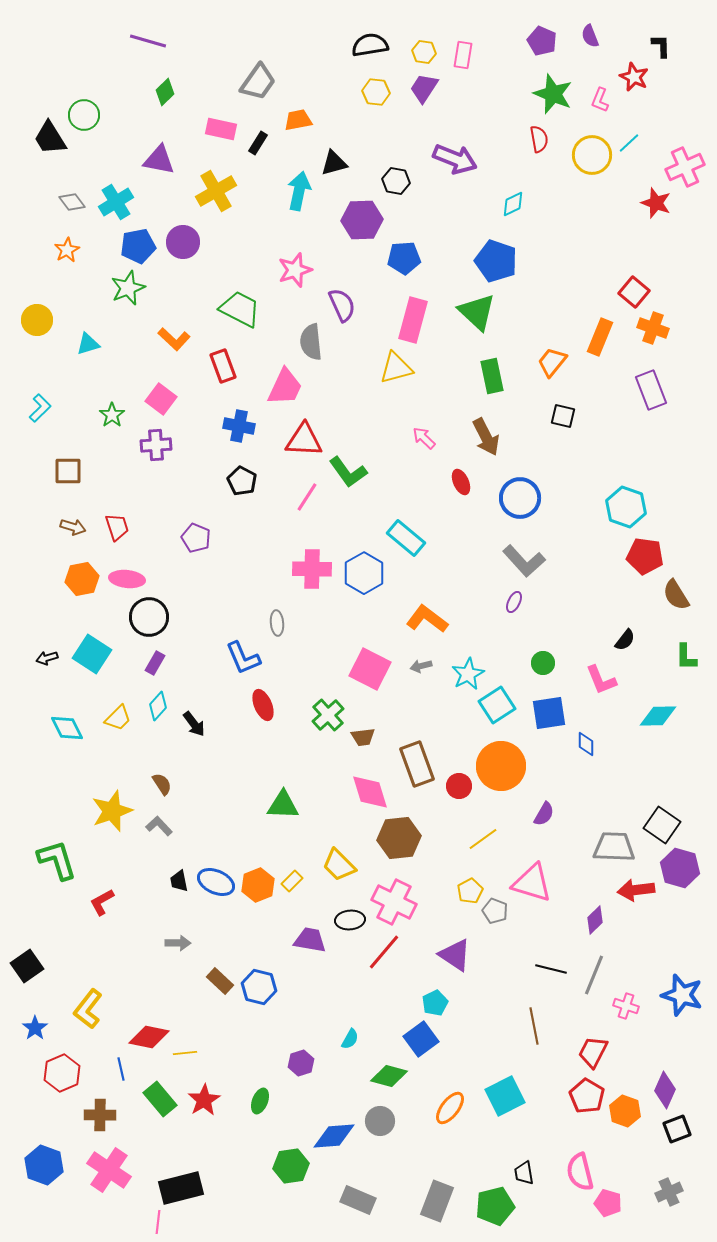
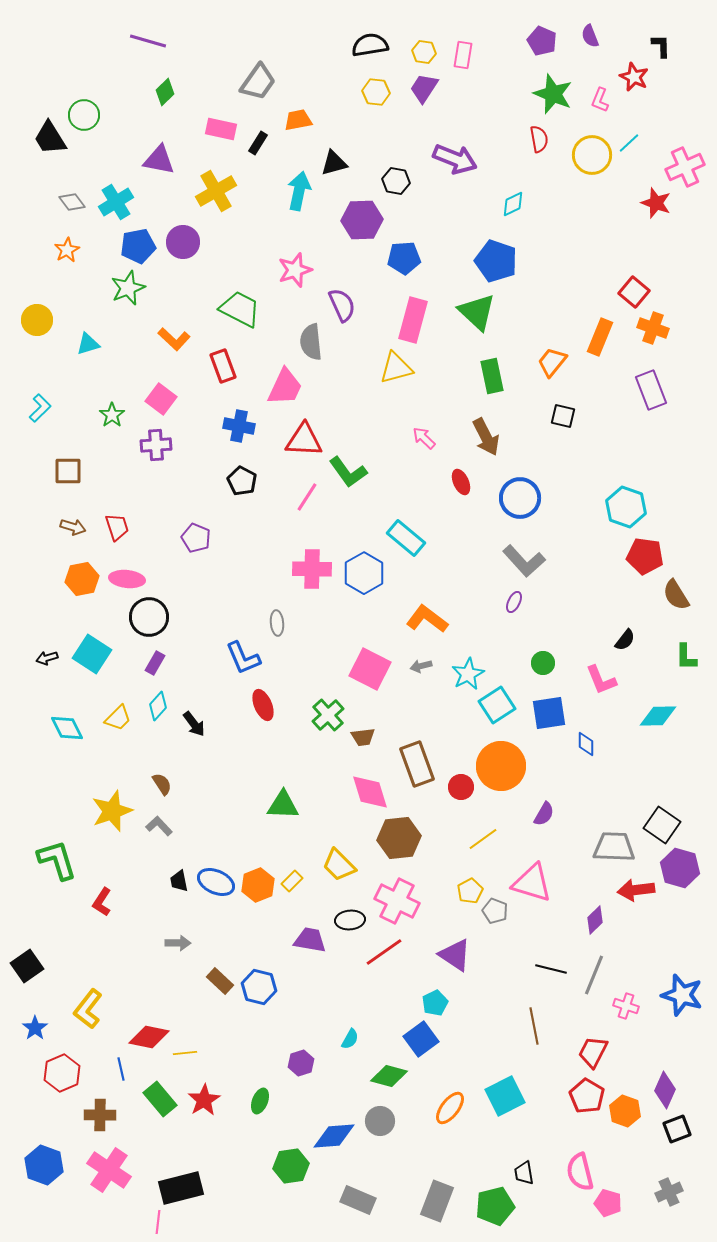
red circle at (459, 786): moved 2 px right, 1 px down
red L-shape at (102, 902): rotated 28 degrees counterclockwise
pink cross at (394, 902): moved 3 px right, 1 px up
red line at (384, 952): rotated 15 degrees clockwise
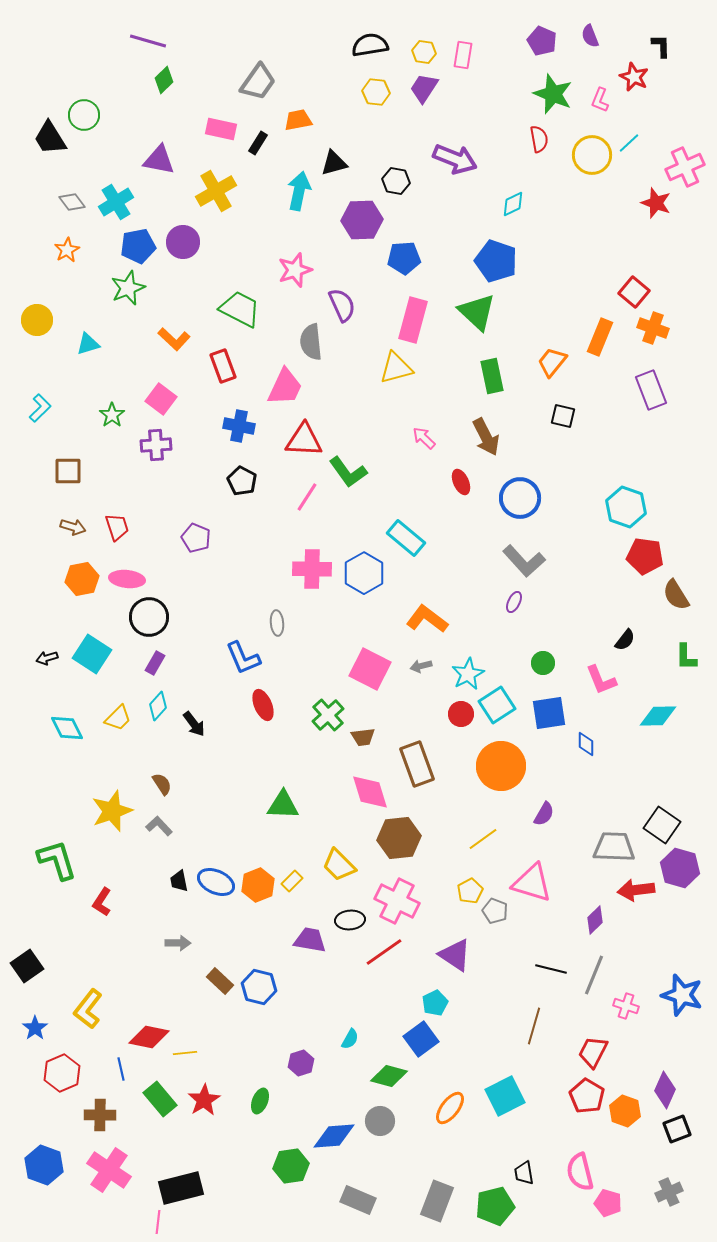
green diamond at (165, 92): moved 1 px left, 12 px up
red circle at (461, 787): moved 73 px up
brown line at (534, 1026): rotated 27 degrees clockwise
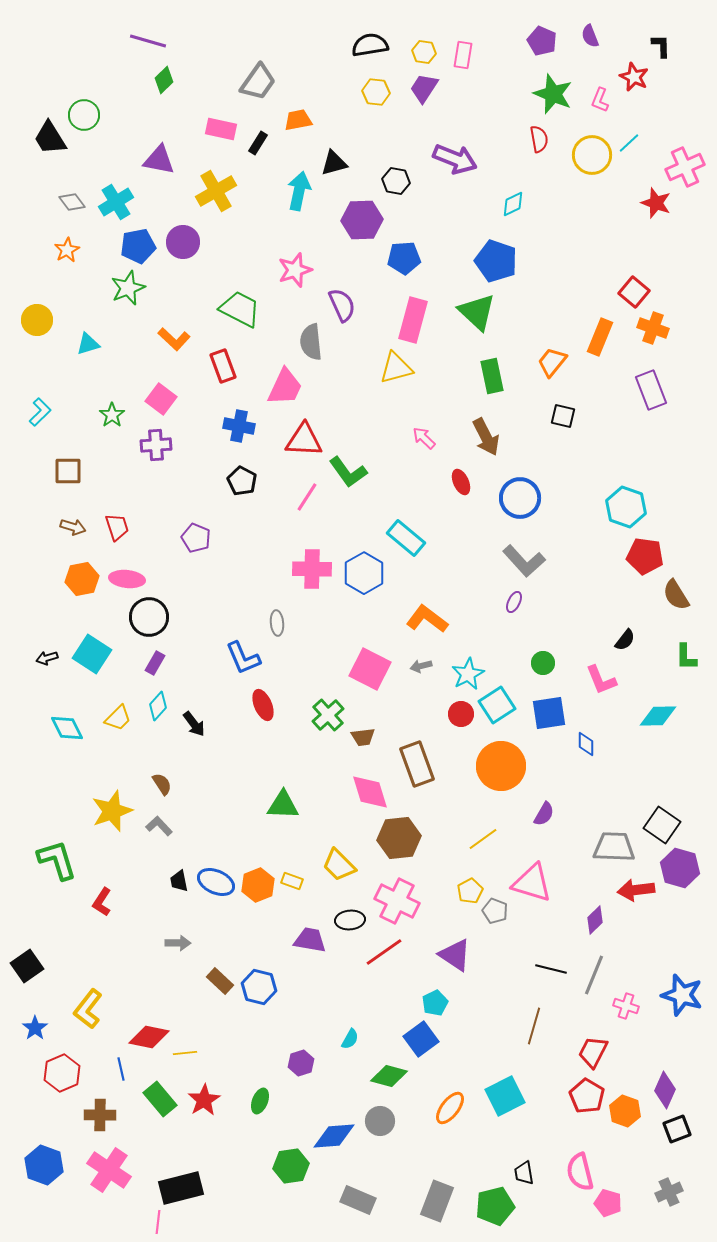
cyan L-shape at (40, 408): moved 4 px down
yellow rectangle at (292, 881): rotated 65 degrees clockwise
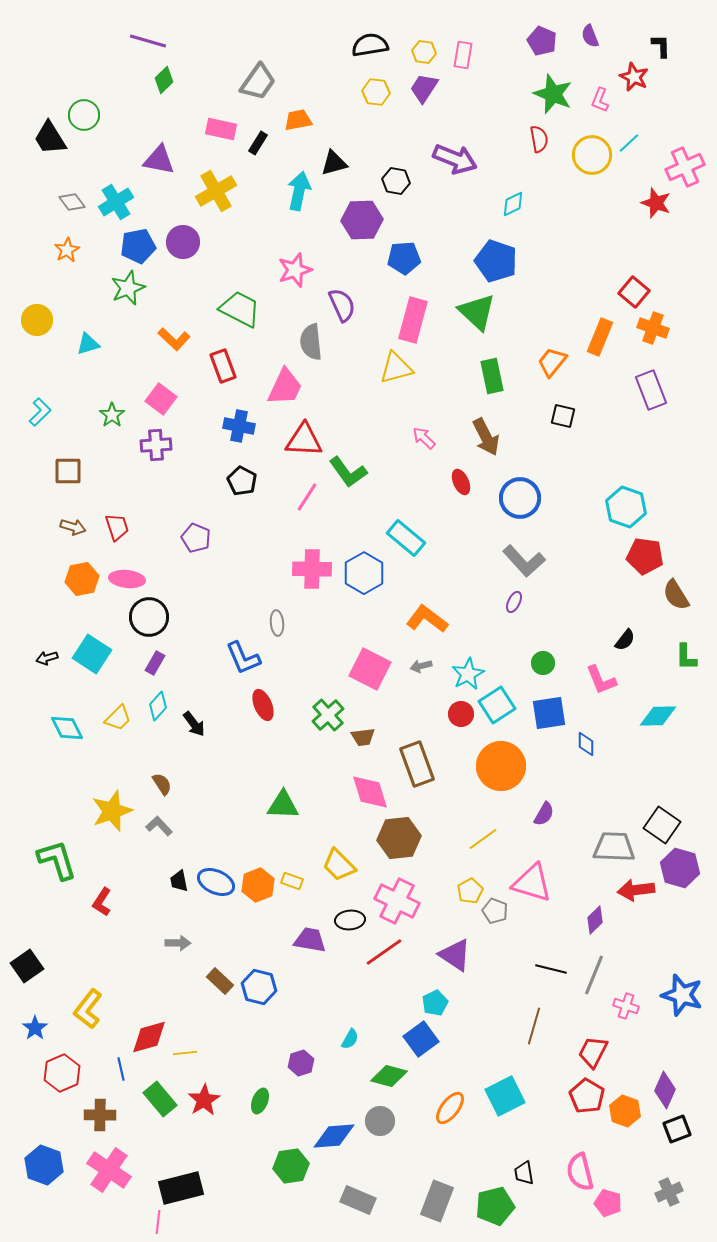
red diamond at (149, 1037): rotated 27 degrees counterclockwise
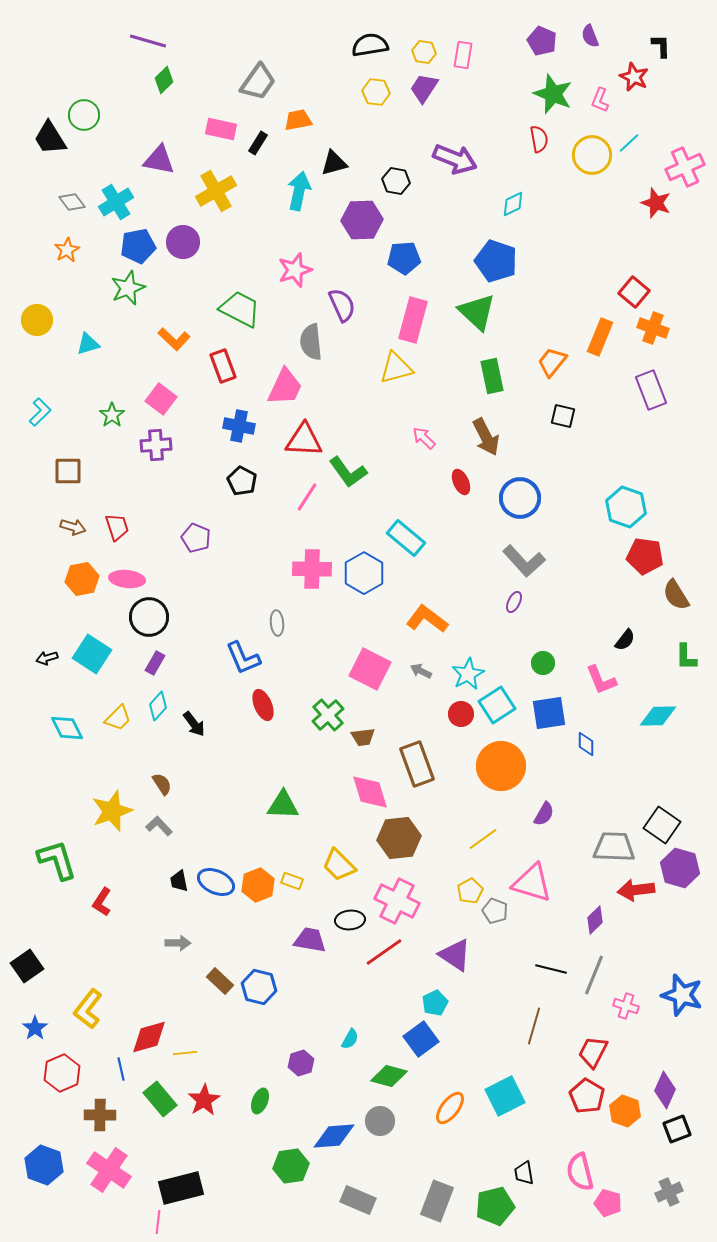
gray arrow at (421, 666): moved 5 px down; rotated 40 degrees clockwise
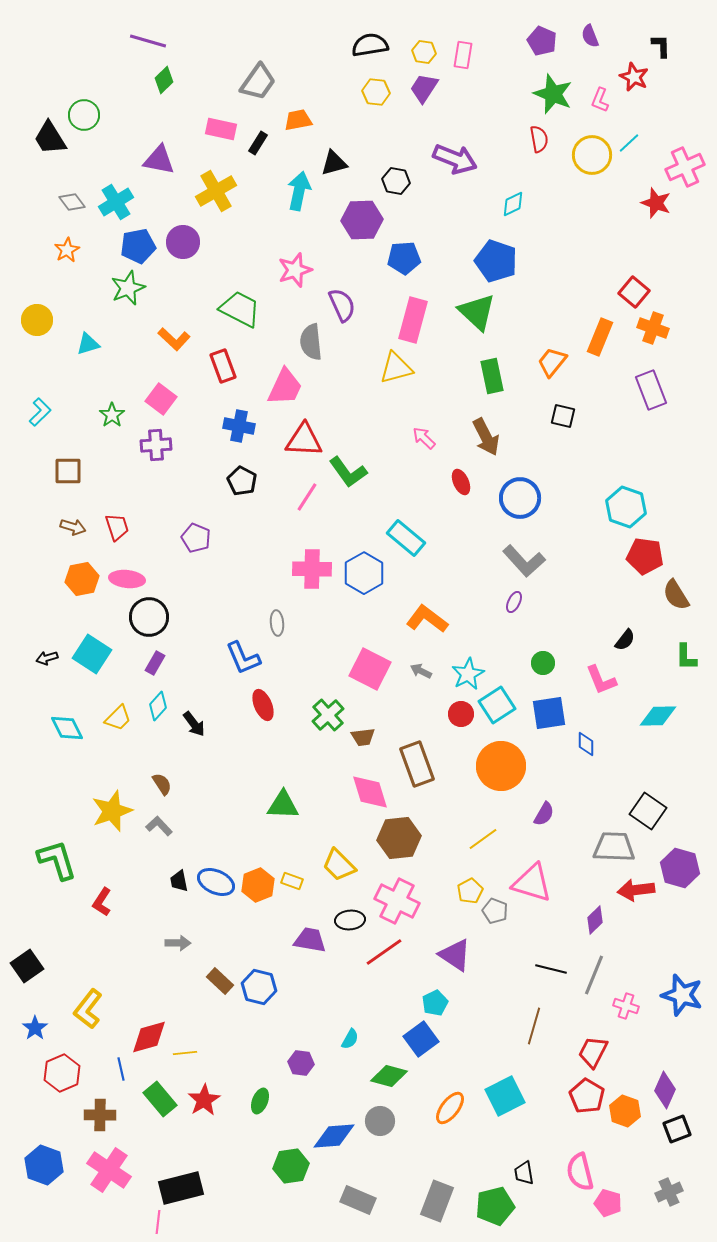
black square at (662, 825): moved 14 px left, 14 px up
purple hexagon at (301, 1063): rotated 25 degrees clockwise
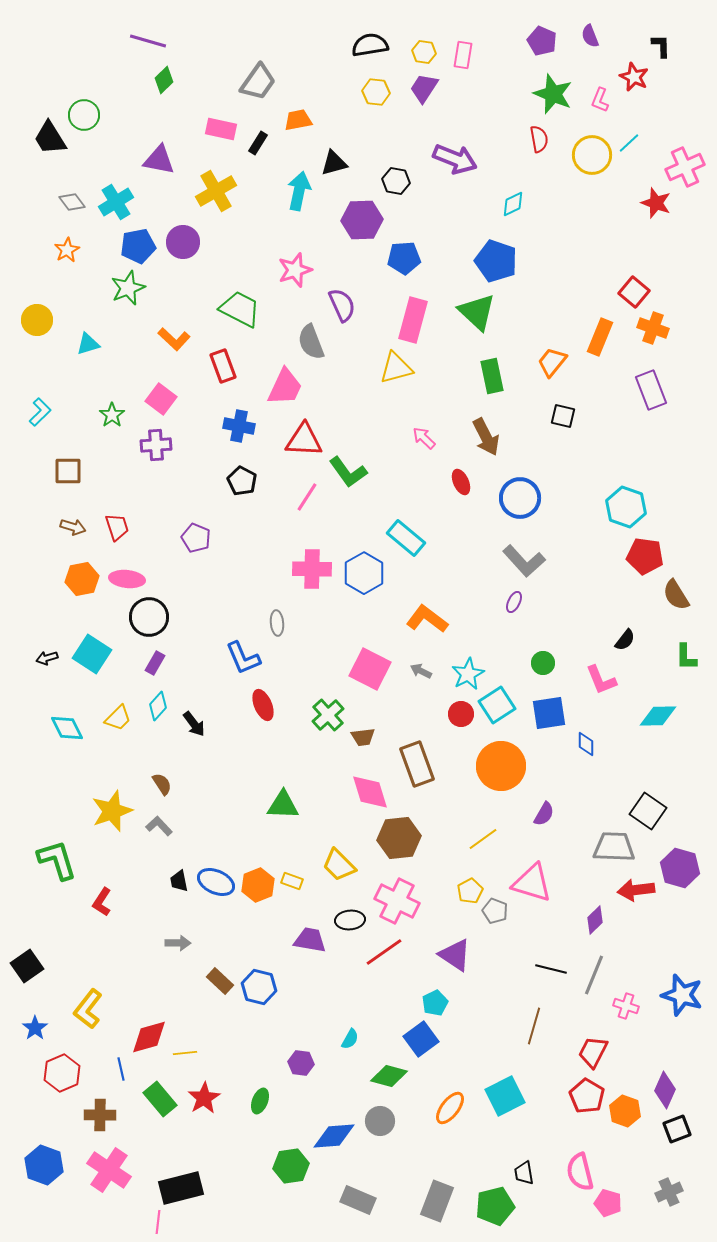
gray semicircle at (311, 342): rotated 15 degrees counterclockwise
red star at (204, 1100): moved 2 px up
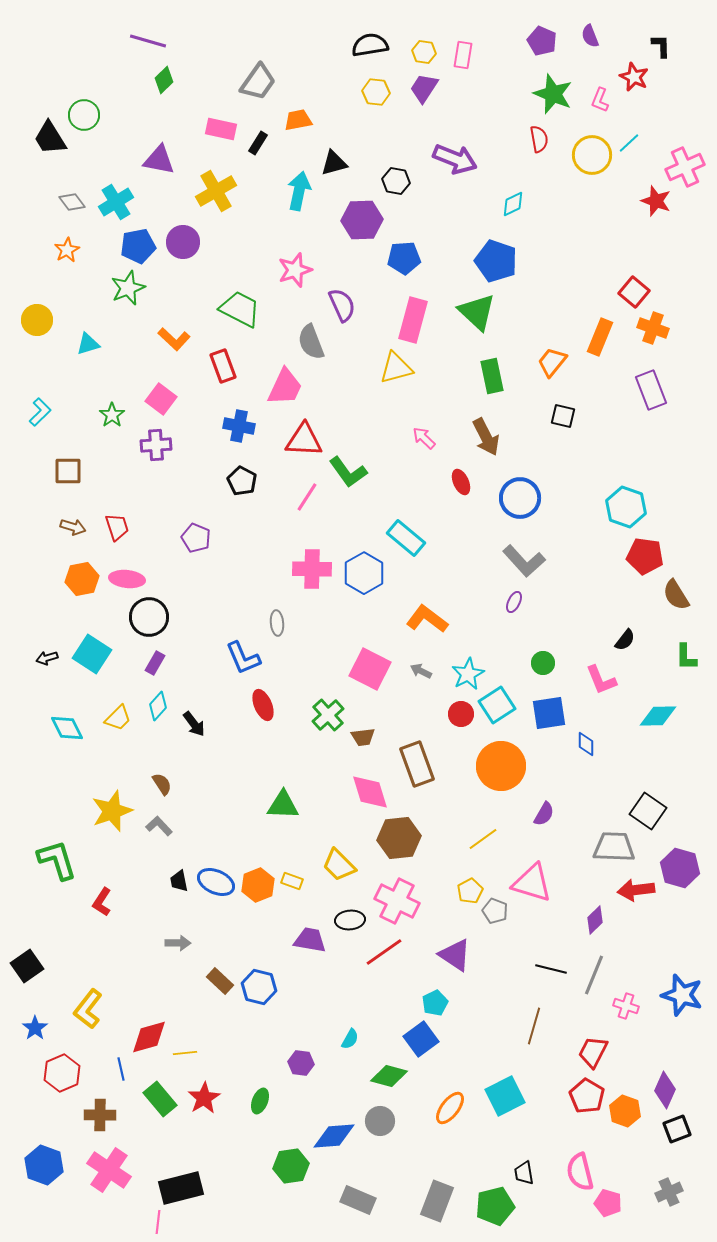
red star at (656, 203): moved 2 px up
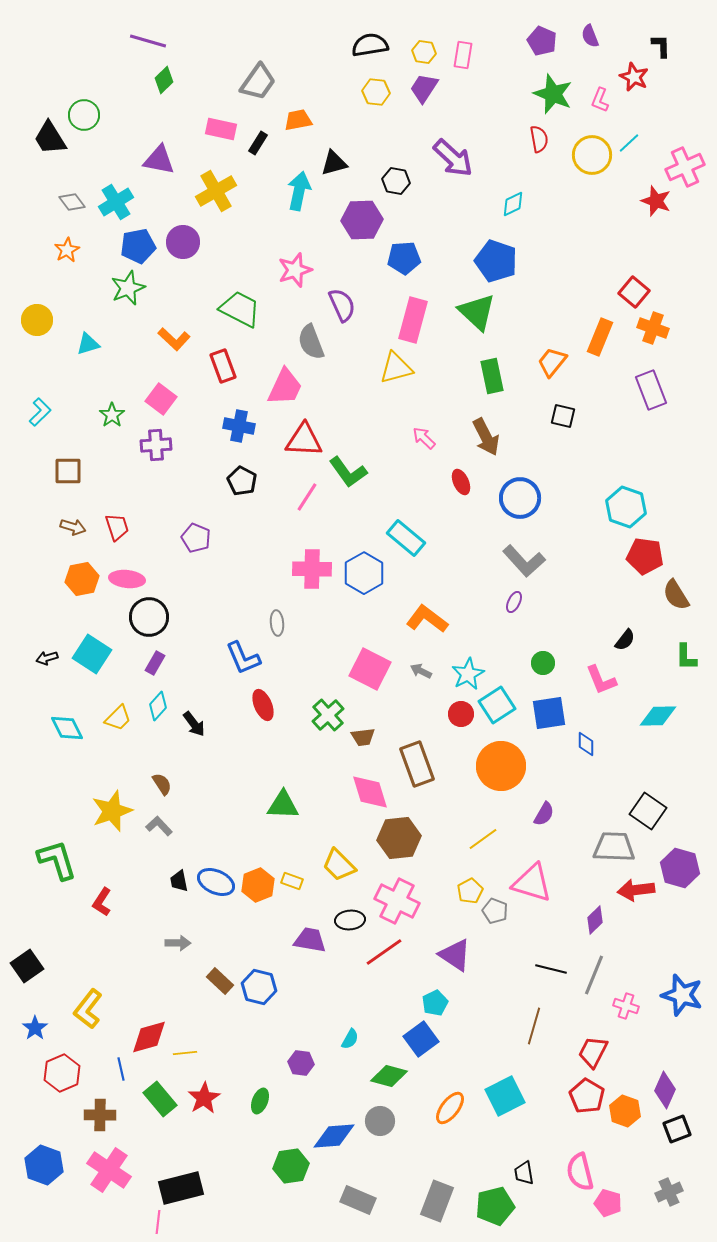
purple arrow at (455, 159): moved 2 px left, 1 px up; rotated 21 degrees clockwise
